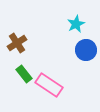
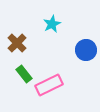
cyan star: moved 24 px left
brown cross: rotated 12 degrees counterclockwise
pink rectangle: rotated 60 degrees counterclockwise
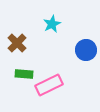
green rectangle: rotated 48 degrees counterclockwise
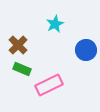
cyan star: moved 3 px right
brown cross: moved 1 px right, 2 px down
green rectangle: moved 2 px left, 5 px up; rotated 18 degrees clockwise
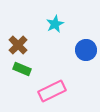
pink rectangle: moved 3 px right, 6 px down
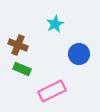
brown cross: rotated 24 degrees counterclockwise
blue circle: moved 7 px left, 4 px down
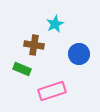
brown cross: moved 16 px right; rotated 12 degrees counterclockwise
pink rectangle: rotated 8 degrees clockwise
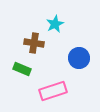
brown cross: moved 2 px up
blue circle: moved 4 px down
pink rectangle: moved 1 px right
